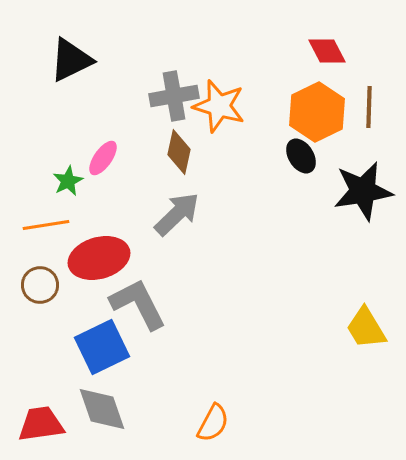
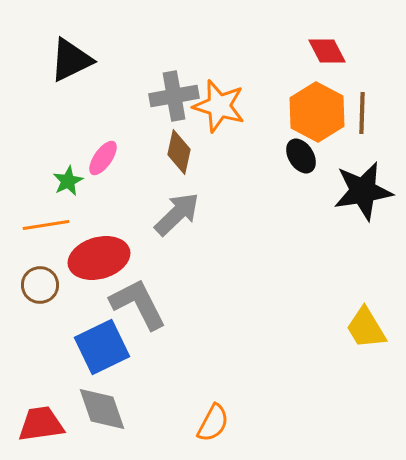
brown line: moved 7 px left, 6 px down
orange hexagon: rotated 6 degrees counterclockwise
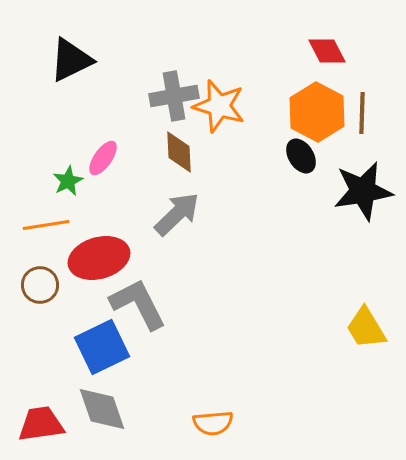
brown diamond: rotated 15 degrees counterclockwise
orange semicircle: rotated 57 degrees clockwise
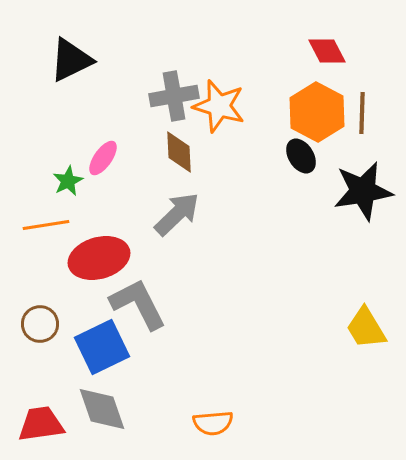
brown circle: moved 39 px down
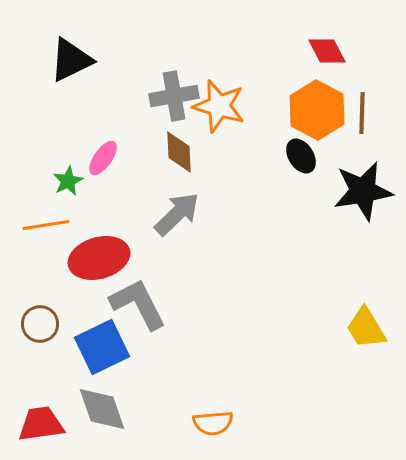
orange hexagon: moved 2 px up
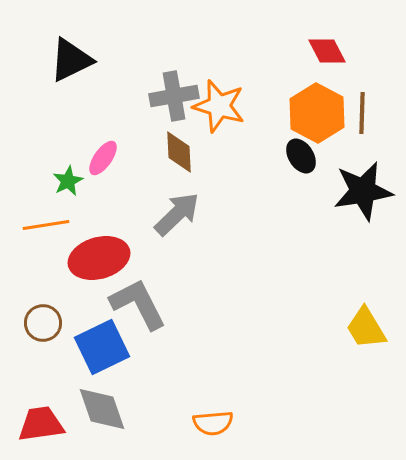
orange hexagon: moved 3 px down
brown circle: moved 3 px right, 1 px up
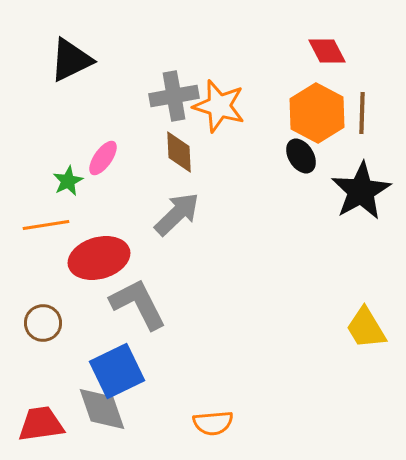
black star: moved 2 px left; rotated 20 degrees counterclockwise
blue square: moved 15 px right, 24 px down
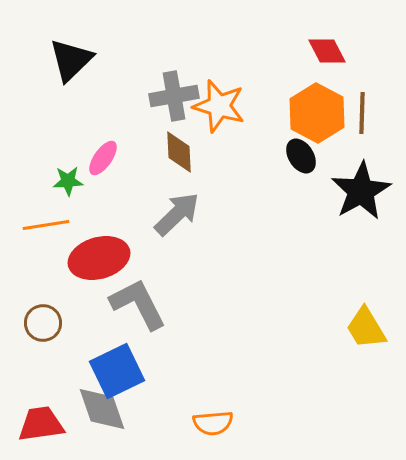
black triangle: rotated 18 degrees counterclockwise
green star: rotated 24 degrees clockwise
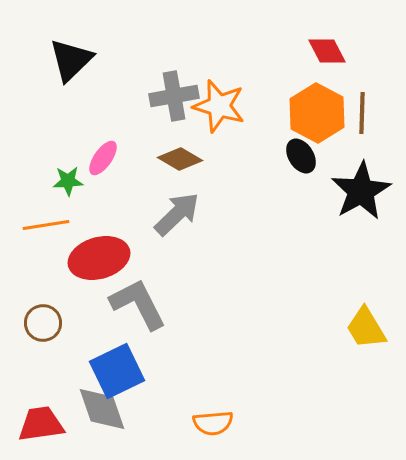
brown diamond: moved 1 px right, 7 px down; rotated 57 degrees counterclockwise
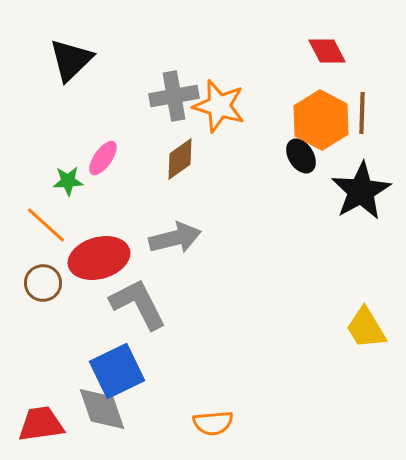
orange hexagon: moved 4 px right, 7 px down
brown diamond: rotated 66 degrees counterclockwise
gray arrow: moved 2 px left, 24 px down; rotated 30 degrees clockwise
orange line: rotated 51 degrees clockwise
brown circle: moved 40 px up
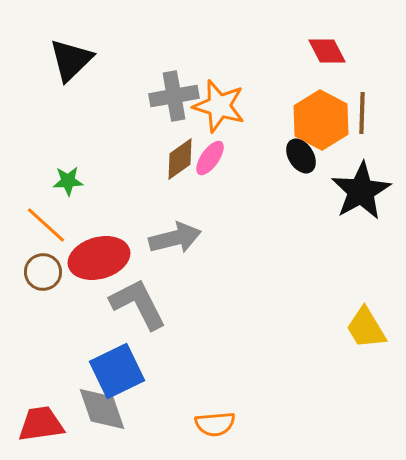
pink ellipse: moved 107 px right
brown circle: moved 11 px up
orange semicircle: moved 2 px right, 1 px down
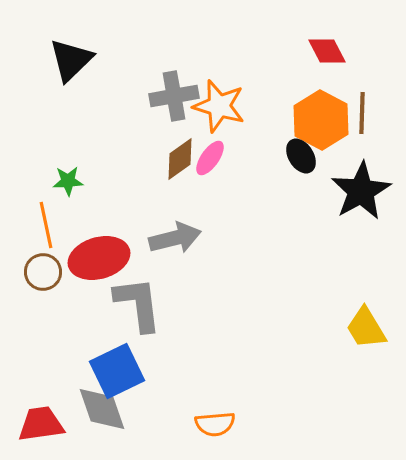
orange line: rotated 36 degrees clockwise
gray L-shape: rotated 20 degrees clockwise
